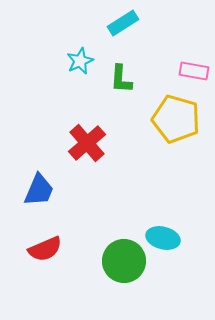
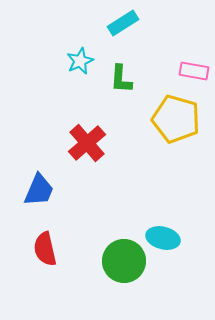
red semicircle: rotated 100 degrees clockwise
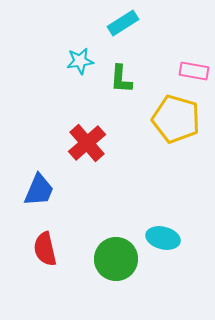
cyan star: rotated 16 degrees clockwise
green circle: moved 8 px left, 2 px up
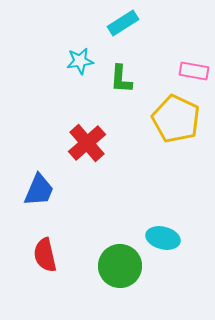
yellow pentagon: rotated 9 degrees clockwise
red semicircle: moved 6 px down
green circle: moved 4 px right, 7 px down
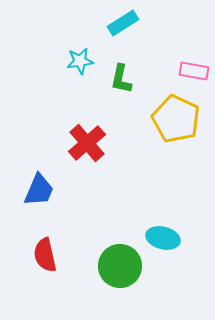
green L-shape: rotated 8 degrees clockwise
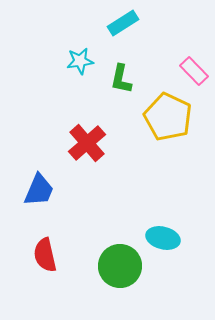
pink rectangle: rotated 36 degrees clockwise
yellow pentagon: moved 8 px left, 2 px up
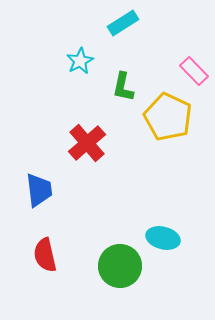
cyan star: rotated 20 degrees counterclockwise
green L-shape: moved 2 px right, 8 px down
blue trapezoid: rotated 30 degrees counterclockwise
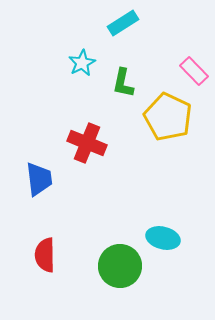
cyan star: moved 2 px right, 2 px down
green L-shape: moved 4 px up
red cross: rotated 27 degrees counterclockwise
blue trapezoid: moved 11 px up
red semicircle: rotated 12 degrees clockwise
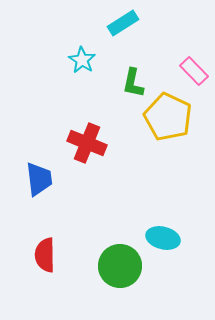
cyan star: moved 3 px up; rotated 12 degrees counterclockwise
green L-shape: moved 10 px right
